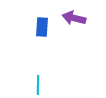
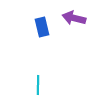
blue rectangle: rotated 18 degrees counterclockwise
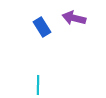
blue rectangle: rotated 18 degrees counterclockwise
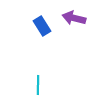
blue rectangle: moved 1 px up
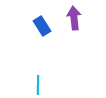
purple arrow: rotated 70 degrees clockwise
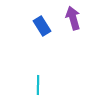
purple arrow: moved 1 px left; rotated 10 degrees counterclockwise
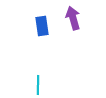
blue rectangle: rotated 24 degrees clockwise
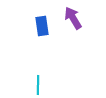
purple arrow: rotated 15 degrees counterclockwise
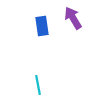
cyan line: rotated 12 degrees counterclockwise
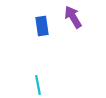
purple arrow: moved 1 px up
